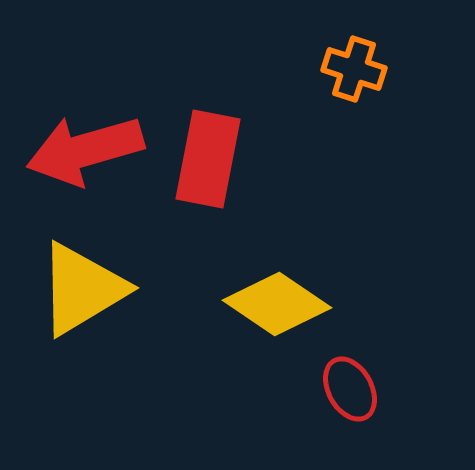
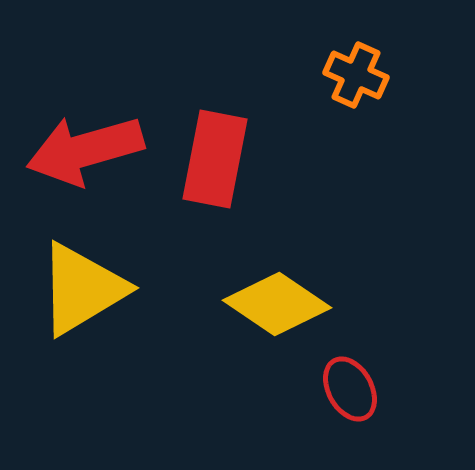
orange cross: moved 2 px right, 6 px down; rotated 6 degrees clockwise
red rectangle: moved 7 px right
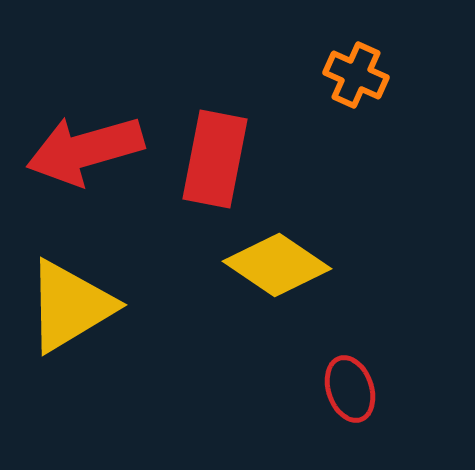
yellow triangle: moved 12 px left, 17 px down
yellow diamond: moved 39 px up
red ellipse: rotated 10 degrees clockwise
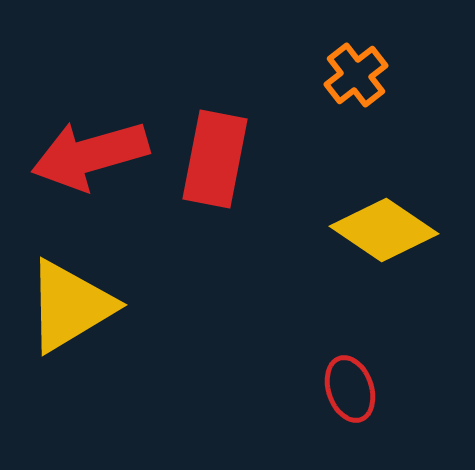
orange cross: rotated 28 degrees clockwise
red arrow: moved 5 px right, 5 px down
yellow diamond: moved 107 px right, 35 px up
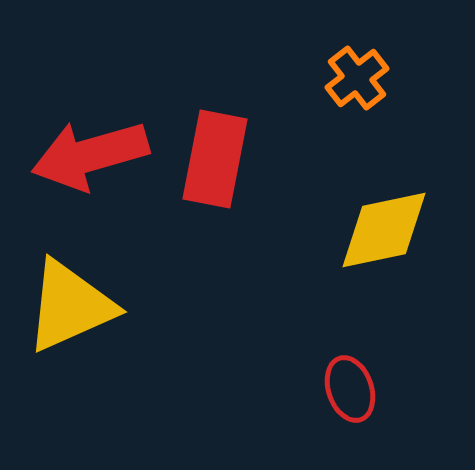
orange cross: moved 1 px right, 3 px down
yellow diamond: rotated 46 degrees counterclockwise
yellow triangle: rotated 7 degrees clockwise
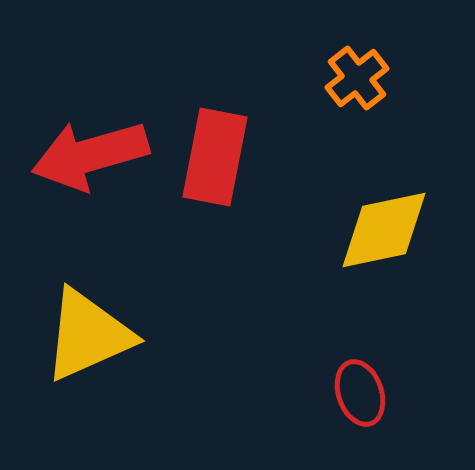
red rectangle: moved 2 px up
yellow triangle: moved 18 px right, 29 px down
red ellipse: moved 10 px right, 4 px down
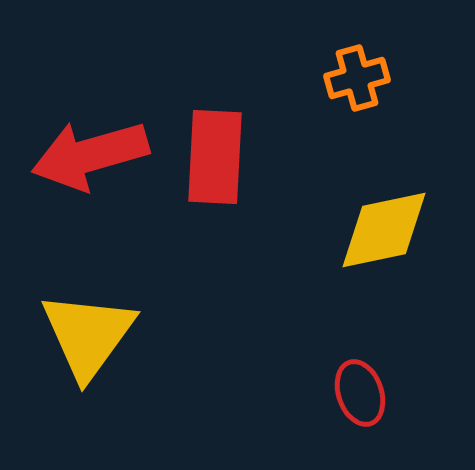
orange cross: rotated 22 degrees clockwise
red rectangle: rotated 8 degrees counterclockwise
yellow triangle: rotated 30 degrees counterclockwise
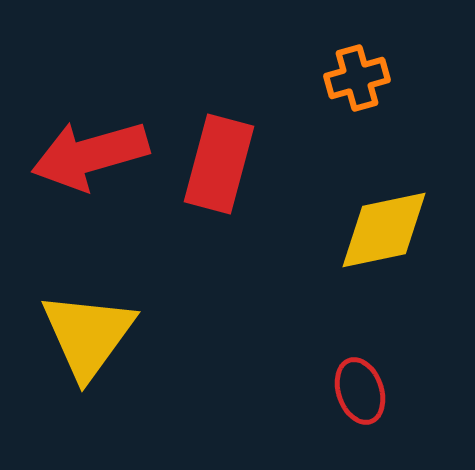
red rectangle: moved 4 px right, 7 px down; rotated 12 degrees clockwise
red ellipse: moved 2 px up
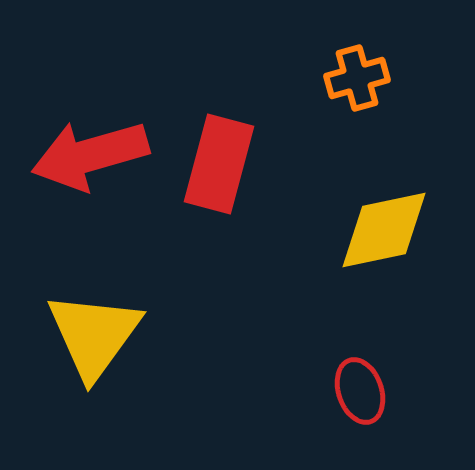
yellow triangle: moved 6 px right
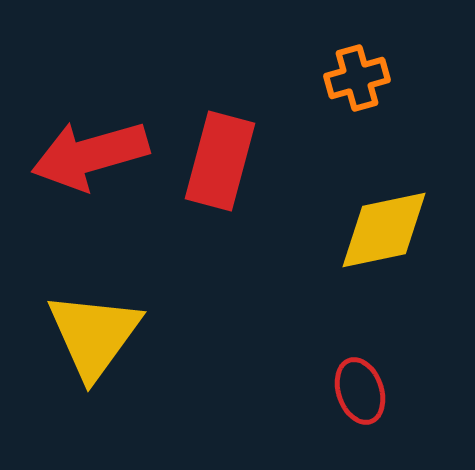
red rectangle: moved 1 px right, 3 px up
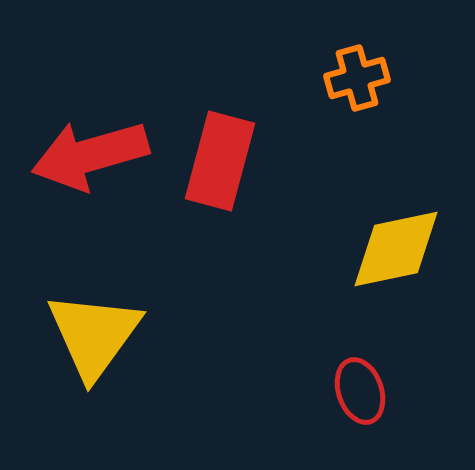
yellow diamond: moved 12 px right, 19 px down
